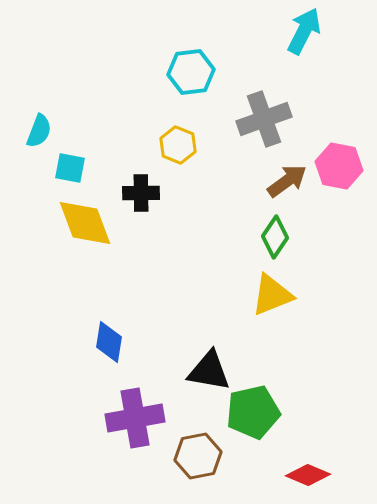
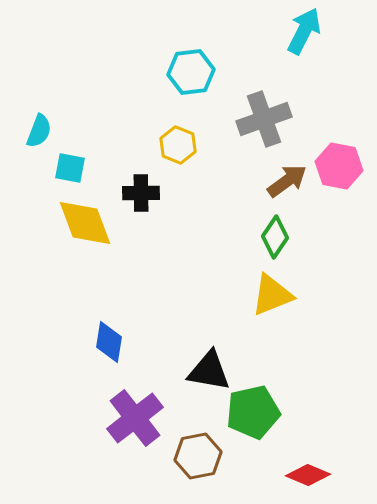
purple cross: rotated 28 degrees counterclockwise
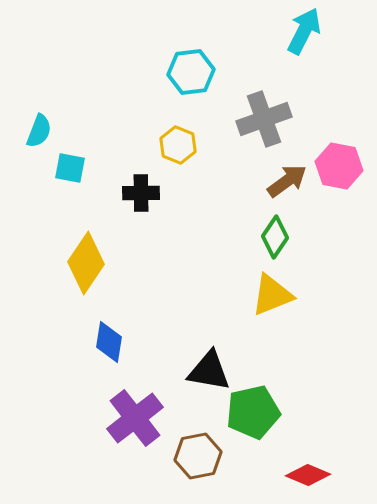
yellow diamond: moved 1 px right, 40 px down; rotated 54 degrees clockwise
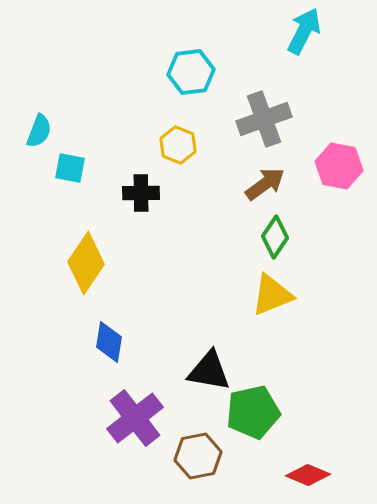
brown arrow: moved 22 px left, 3 px down
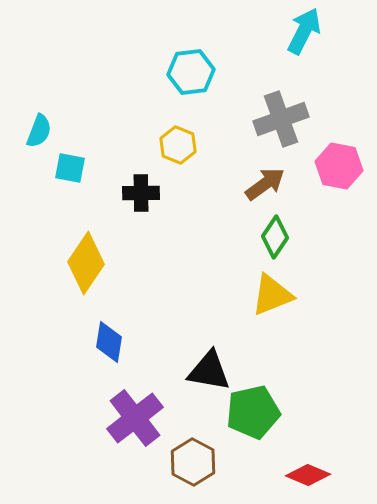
gray cross: moved 17 px right
brown hexagon: moved 5 px left, 6 px down; rotated 21 degrees counterclockwise
